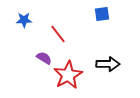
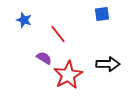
blue star: rotated 21 degrees clockwise
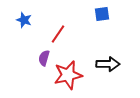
red line: rotated 72 degrees clockwise
purple semicircle: rotated 105 degrees counterclockwise
red star: rotated 16 degrees clockwise
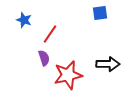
blue square: moved 2 px left, 1 px up
red line: moved 8 px left
purple semicircle: rotated 147 degrees clockwise
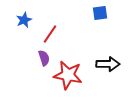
blue star: rotated 28 degrees clockwise
red star: rotated 24 degrees clockwise
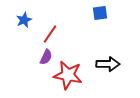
purple semicircle: moved 2 px right, 1 px up; rotated 42 degrees clockwise
